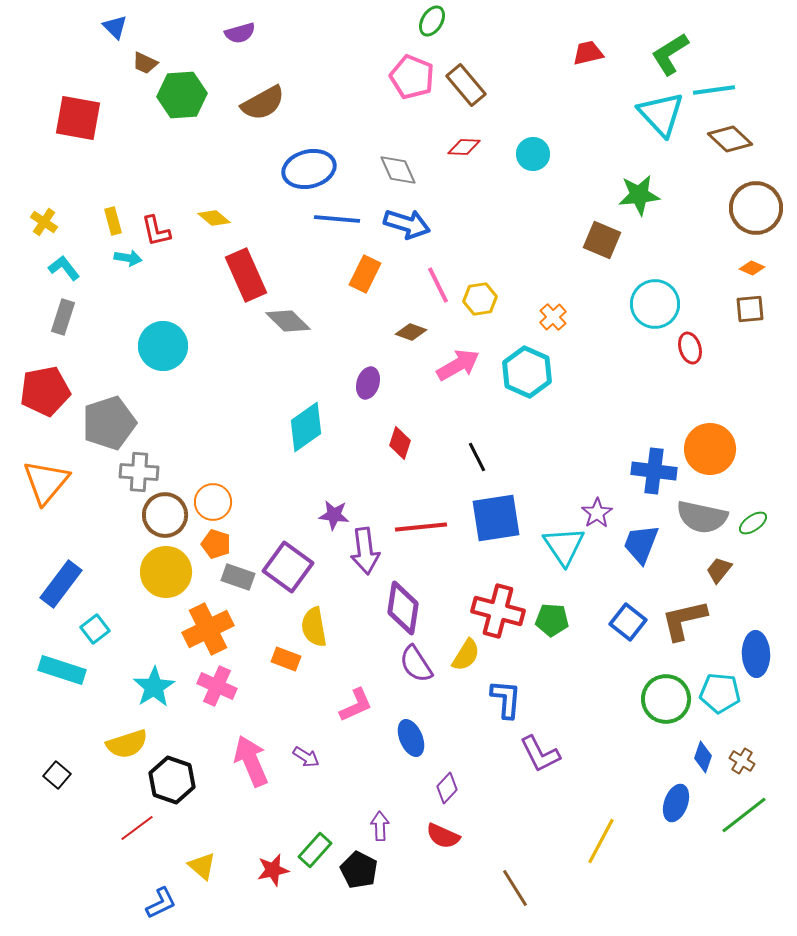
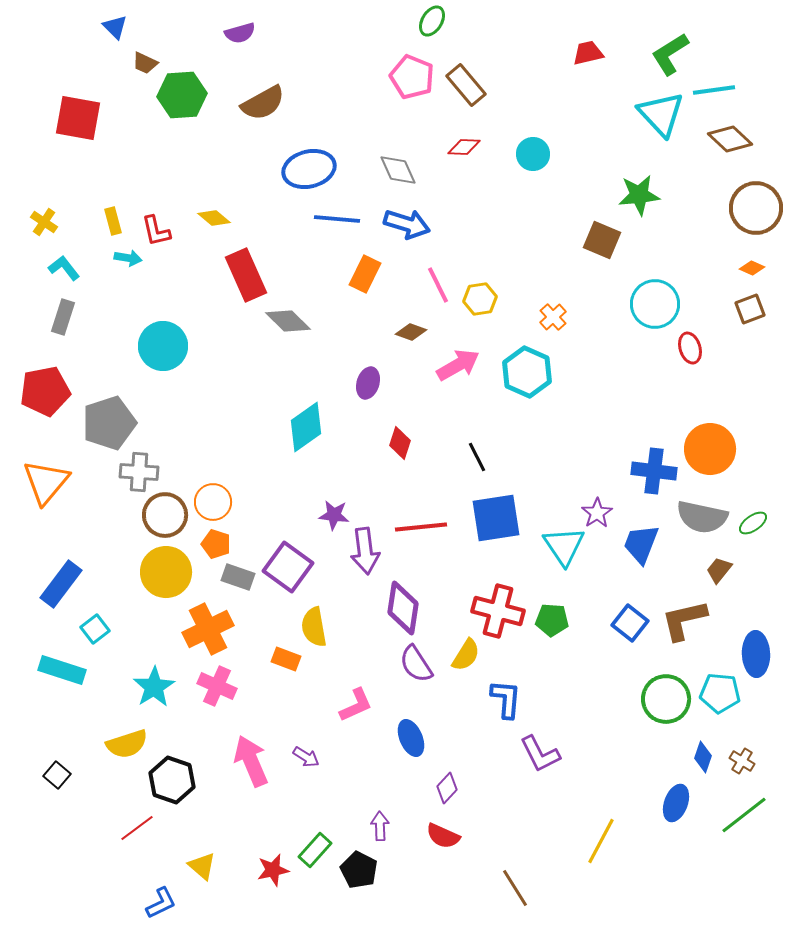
brown square at (750, 309): rotated 16 degrees counterclockwise
blue square at (628, 622): moved 2 px right, 1 px down
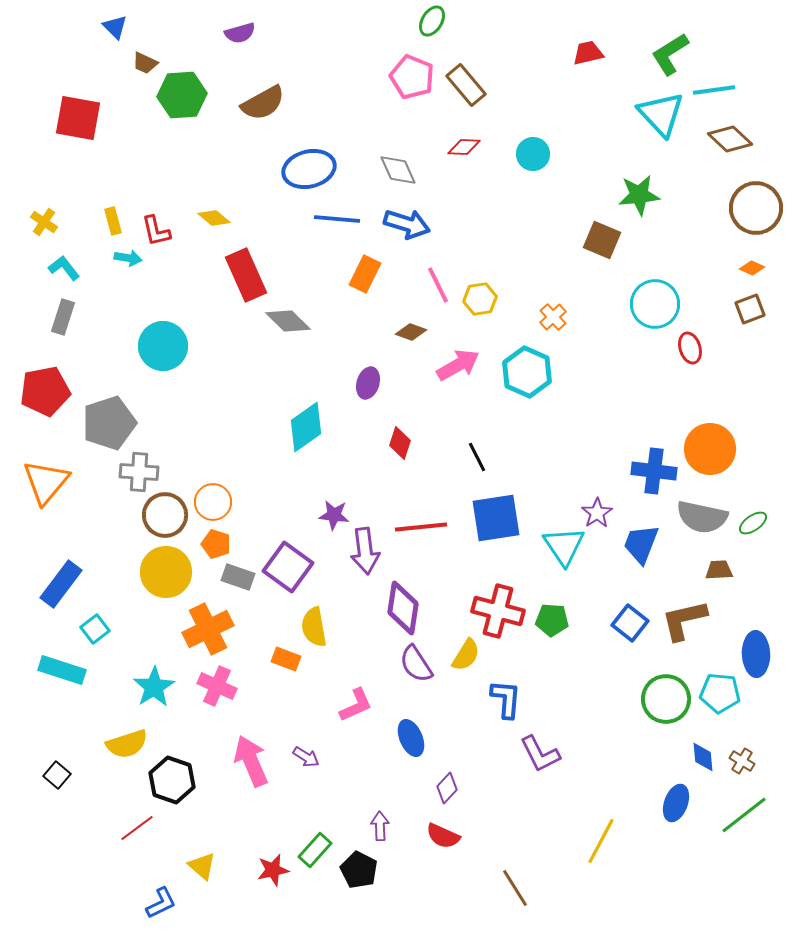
brown trapezoid at (719, 570): rotated 48 degrees clockwise
blue diamond at (703, 757): rotated 24 degrees counterclockwise
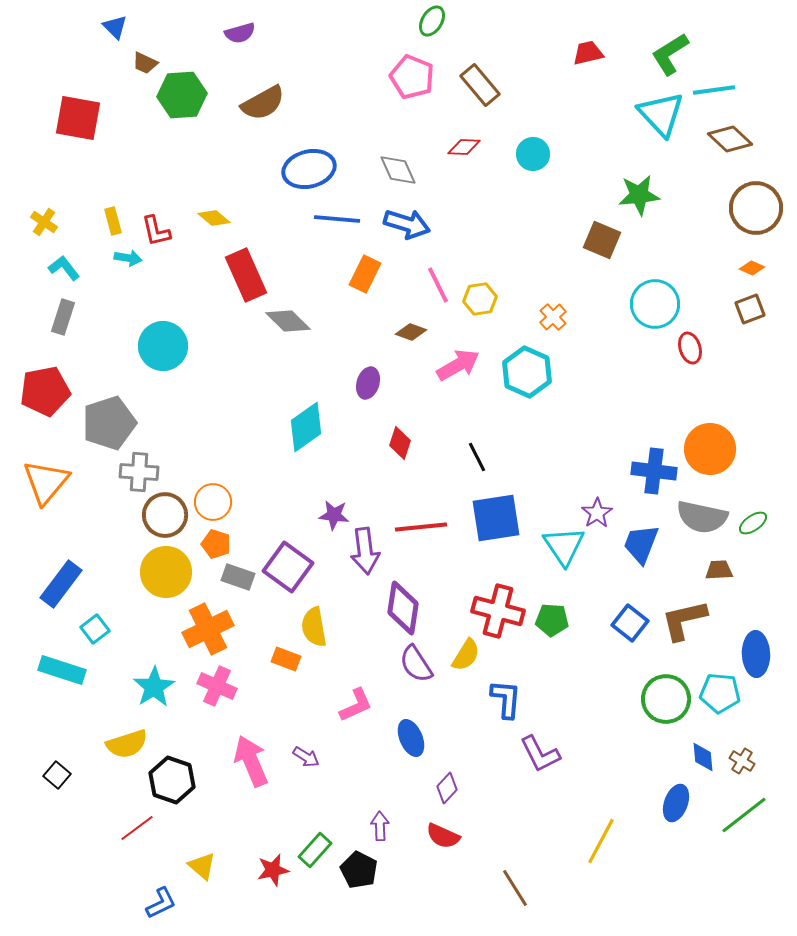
brown rectangle at (466, 85): moved 14 px right
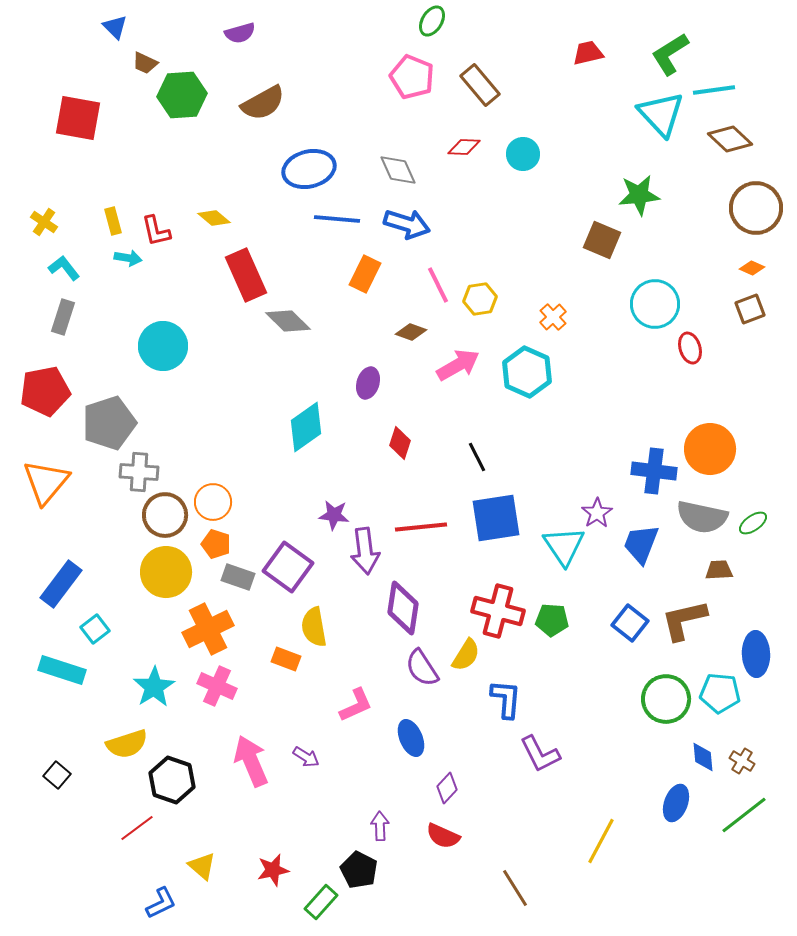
cyan circle at (533, 154): moved 10 px left
purple semicircle at (416, 664): moved 6 px right, 4 px down
green rectangle at (315, 850): moved 6 px right, 52 px down
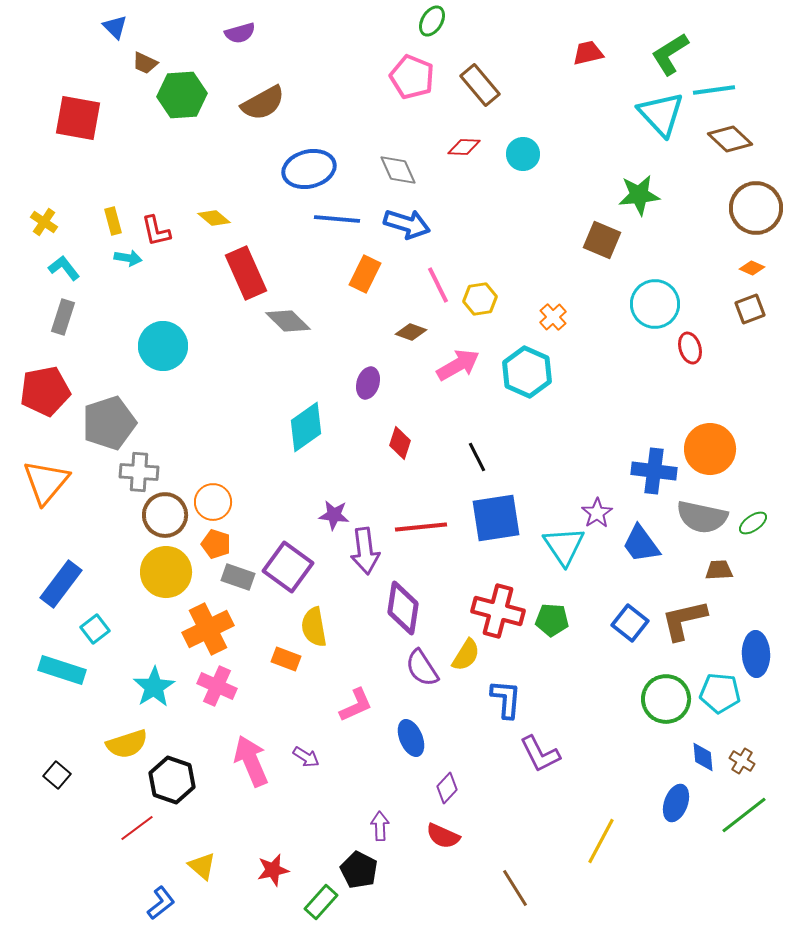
red rectangle at (246, 275): moved 2 px up
blue trapezoid at (641, 544): rotated 57 degrees counterclockwise
blue L-shape at (161, 903): rotated 12 degrees counterclockwise
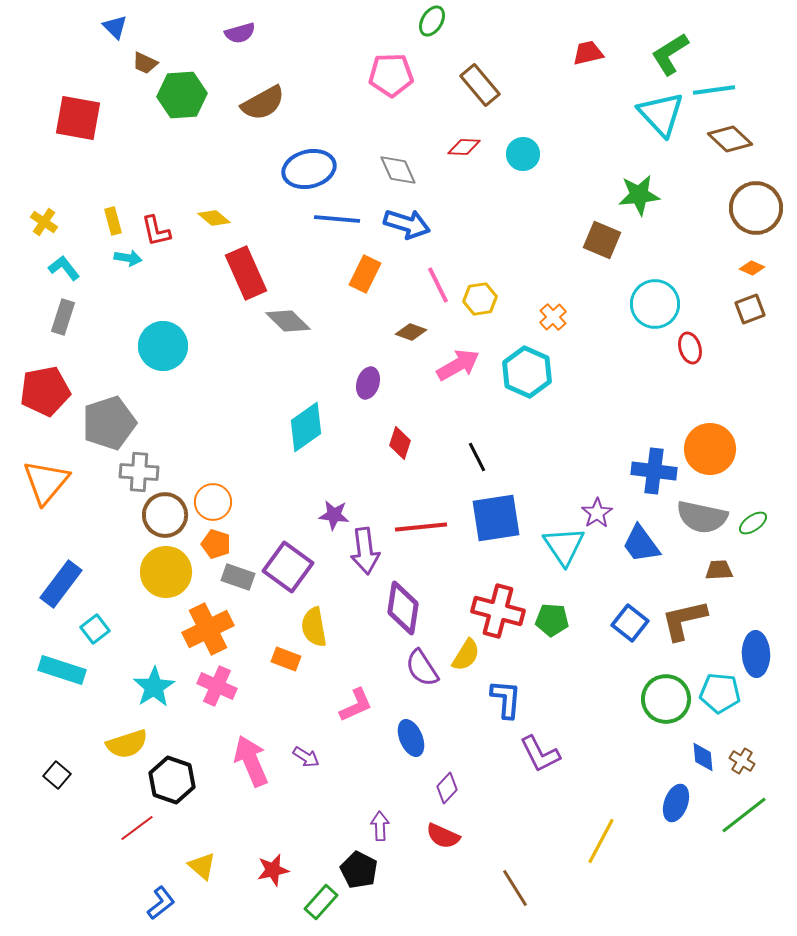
pink pentagon at (412, 77): moved 21 px left, 2 px up; rotated 24 degrees counterclockwise
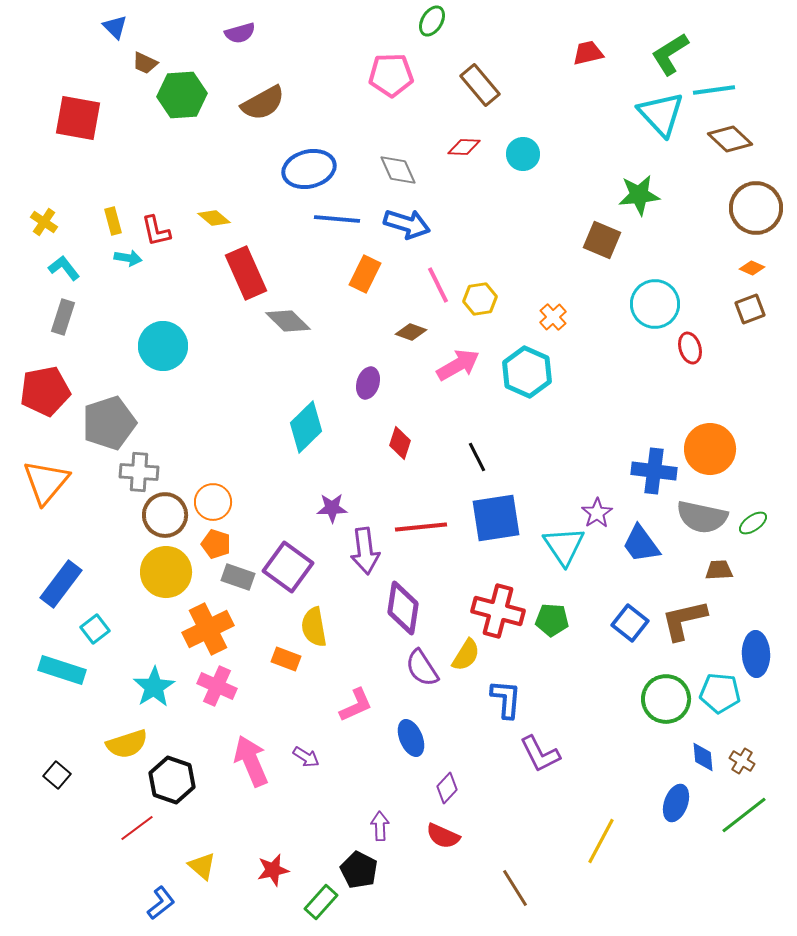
cyan diamond at (306, 427): rotated 9 degrees counterclockwise
purple star at (334, 515): moved 2 px left, 7 px up; rotated 8 degrees counterclockwise
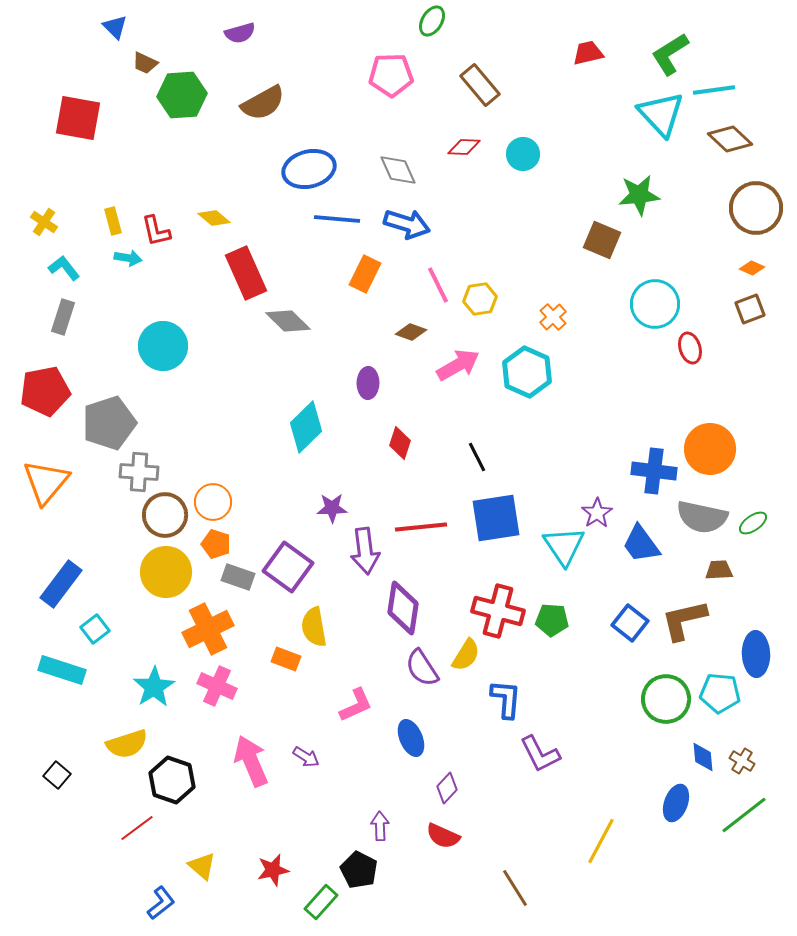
purple ellipse at (368, 383): rotated 16 degrees counterclockwise
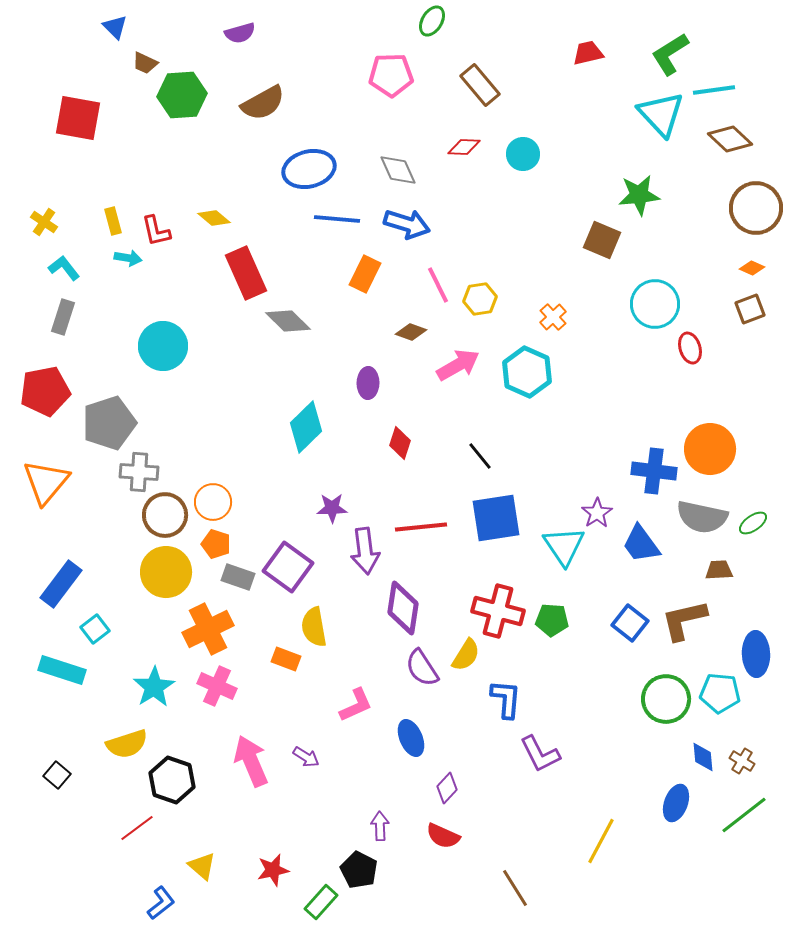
black line at (477, 457): moved 3 px right, 1 px up; rotated 12 degrees counterclockwise
